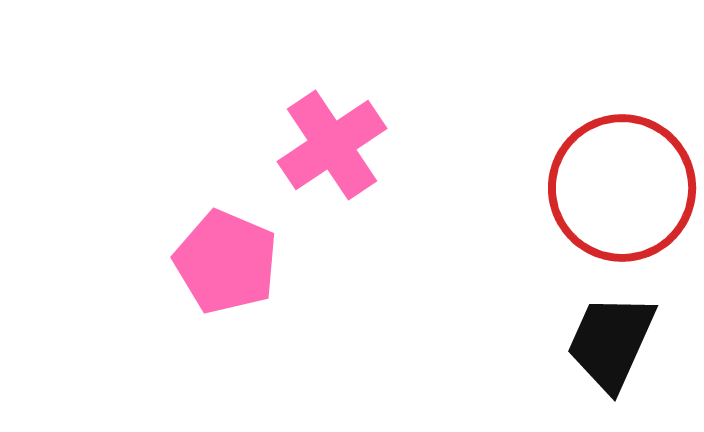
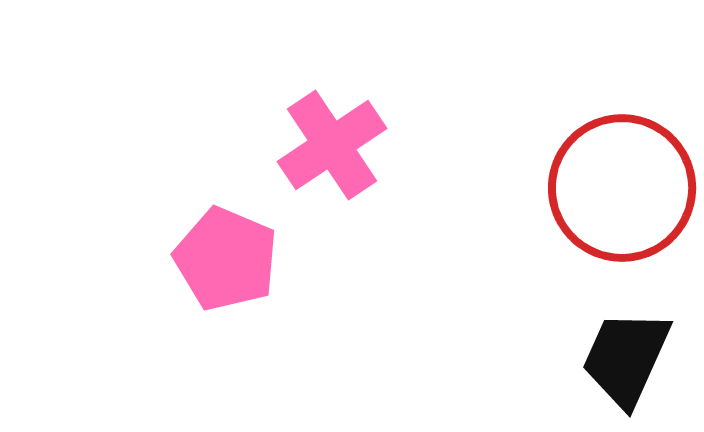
pink pentagon: moved 3 px up
black trapezoid: moved 15 px right, 16 px down
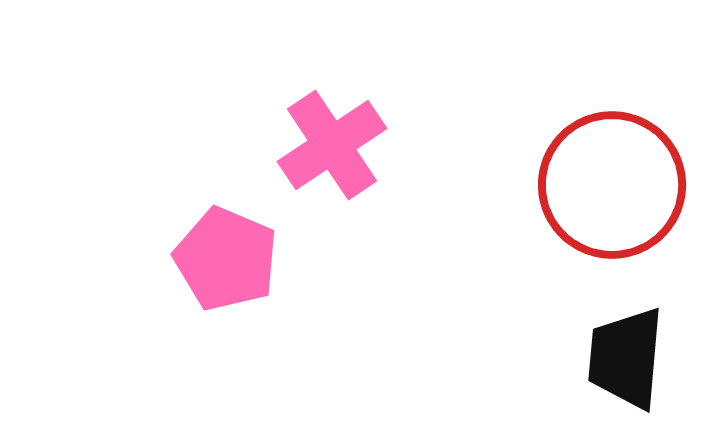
red circle: moved 10 px left, 3 px up
black trapezoid: rotated 19 degrees counterclockwise
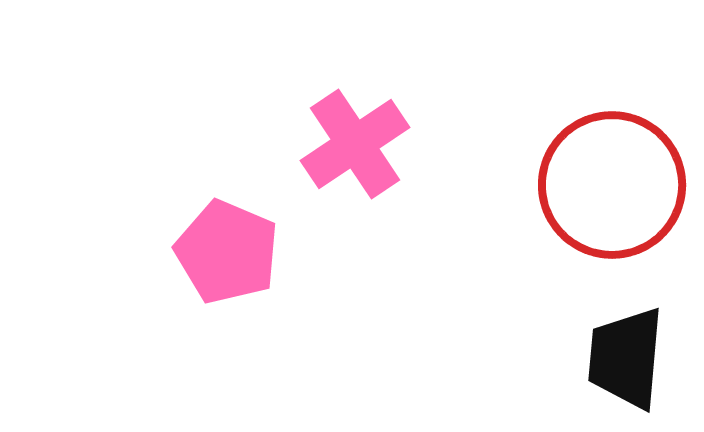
pink cross: moved 23 px right, 1 px up
pink pentagon: moved 1 px right, 7 px up
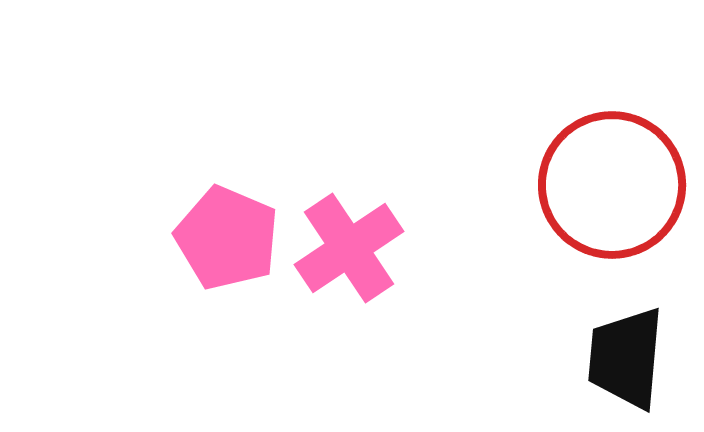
pink cross: moved 6 px left, 104 px down
pink pentagon: moved 14 px up
